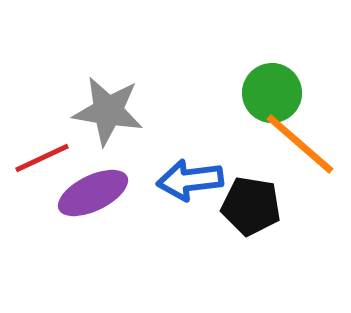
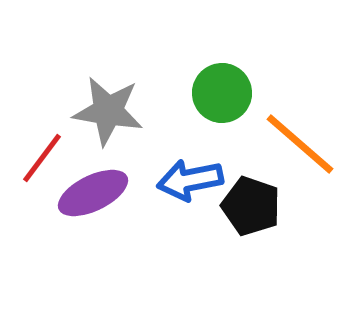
green circle: moved 50 px left
red line: rotated 28 degrees counterclockwise
blue arrow: rotated 4 degrees counterclockwise
black pentagon: rotated 10 degrees clockwise
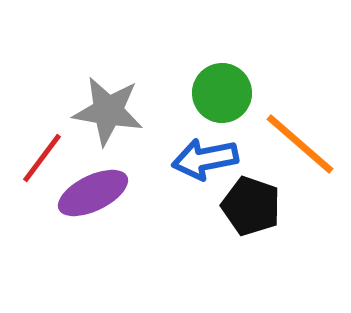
blue arrow: moved 15 px right, 21 px up
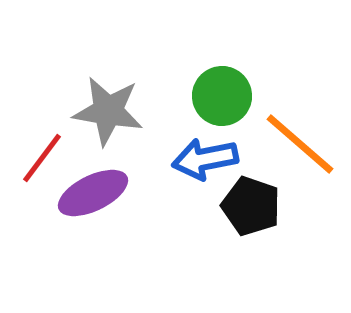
green circle: moved 3 px down
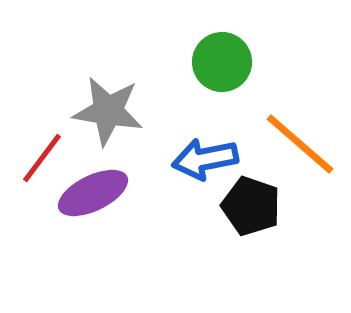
green circle: moved 34 px up
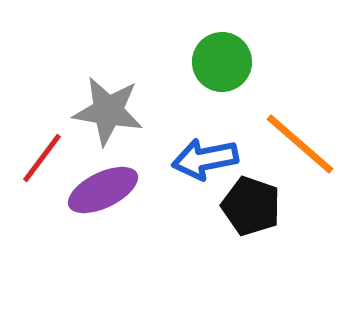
purple ellipse: moved 10 px right, 3 px up
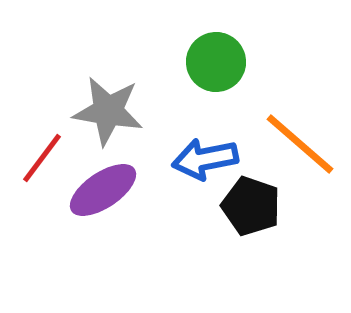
green circle: moved 6 px left
purple ellipse: rotated 8 degrees counterclockwise
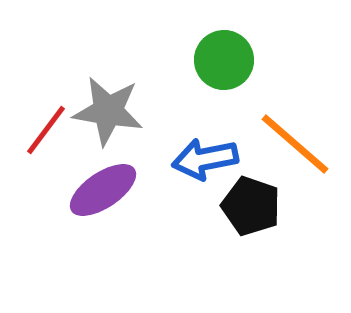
green circle: moved 8 px right, 2 px up
orange line: moved 5 px left
red line: moved 4 px right, 28 px up
